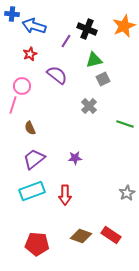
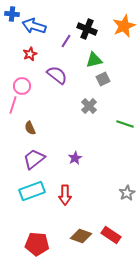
purple star: rotated 24 degrees counterclockwise
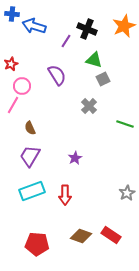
red star: moved 19 px left, 10 px down
green triangle: rotated 30 degrees clockwise
purple semicircle: rotated 20 degrees clockwise
pink line: rotated 12 degrees clockwise
purple trapezoid: moved 4 px left, 3 px up; rotated 20 degrees counterclockwise
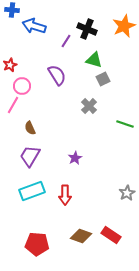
blue cross: moved 4 px up
red star: moved 1 px left, 1 px down
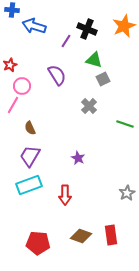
purple star: moved 3 px right; rotated 16 degrees counterclockwise
cyan rectangle: moved 3 px left, 6 px up
red rectangle: rotated 48 degrees clockwise
red pentagon: moved 1 px right, 1 px up
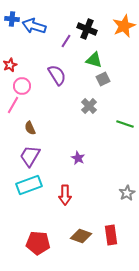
blue cross: moved 9 px down
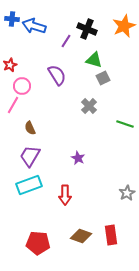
gray square: moved 1 px up
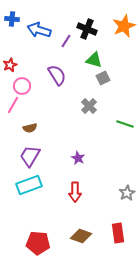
blue arrow: moved 5 px right, 4 px down
brown semicircle: rotated 80 degrees counterclockwise
red arrow: moved 10 px right, 3 px up
red rectangle: moved 7 px right, 2 px up
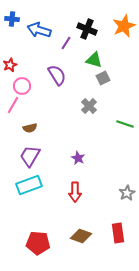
purple line: moved 2 px down
